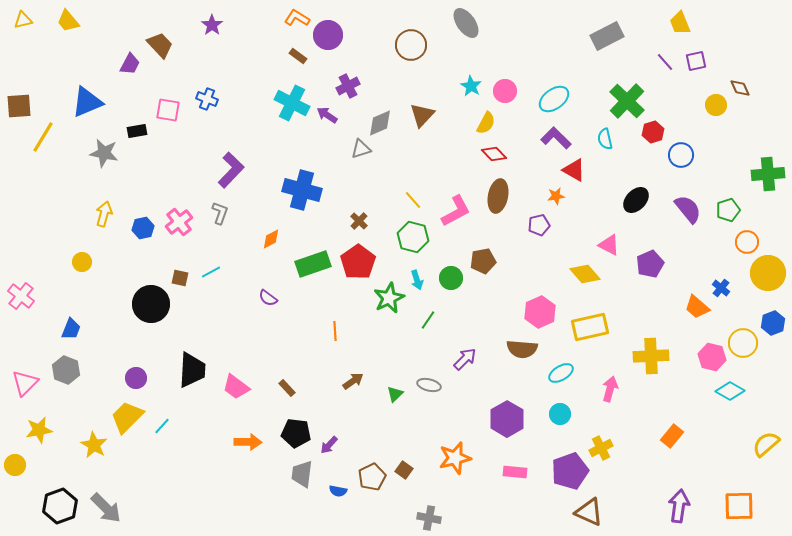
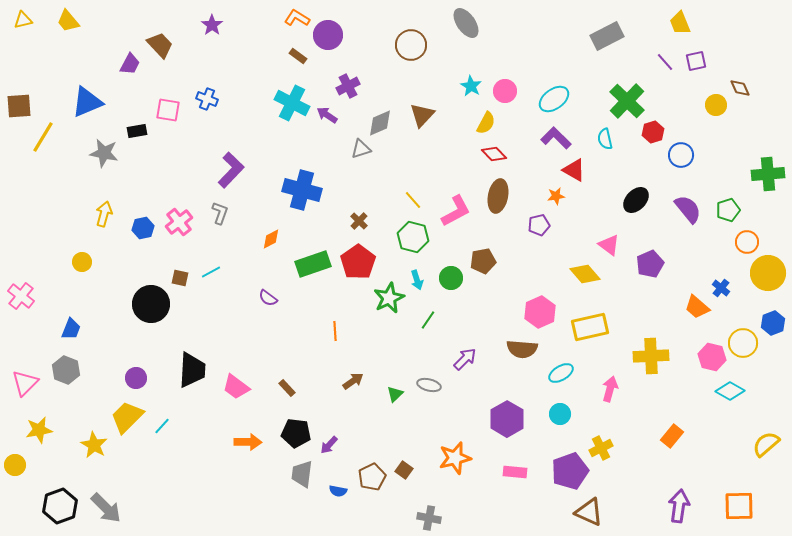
pink triangle at (609, 245): rotated 10 degrees clockwise
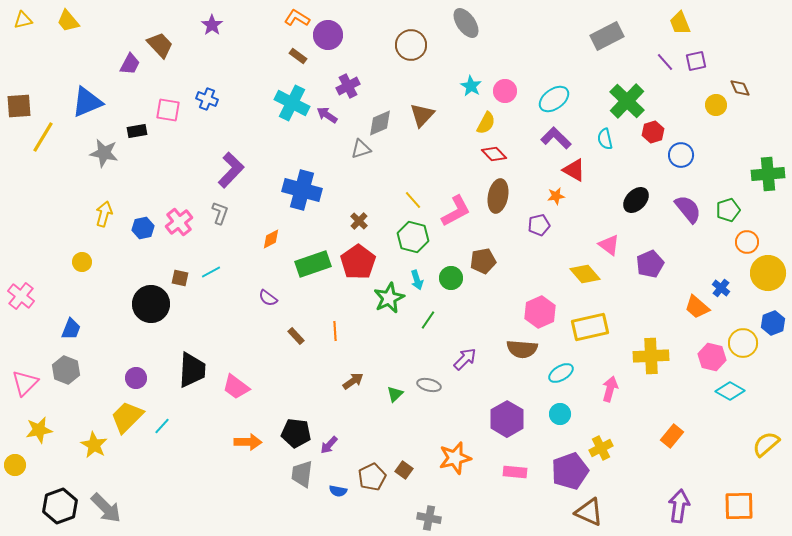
brown rectangle at (287, 388): moved 9 px right, 52 px up
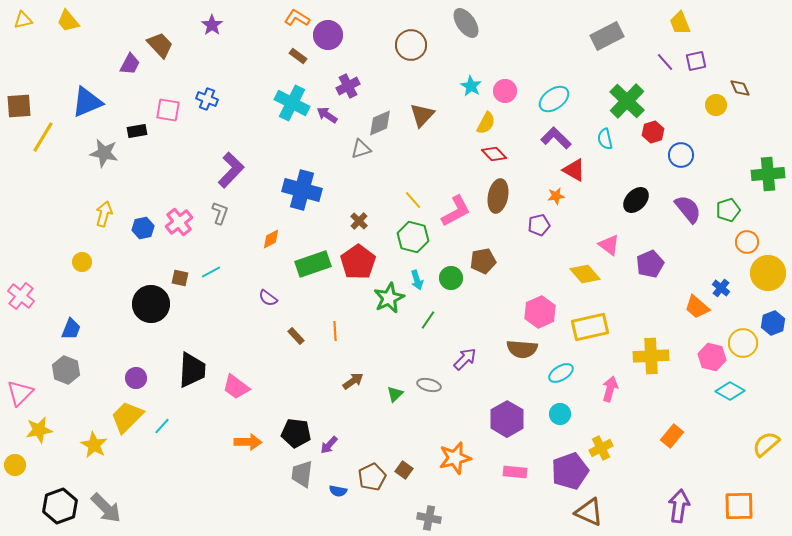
pink triangle at (25, 383): moved 5 px left, 10 px down
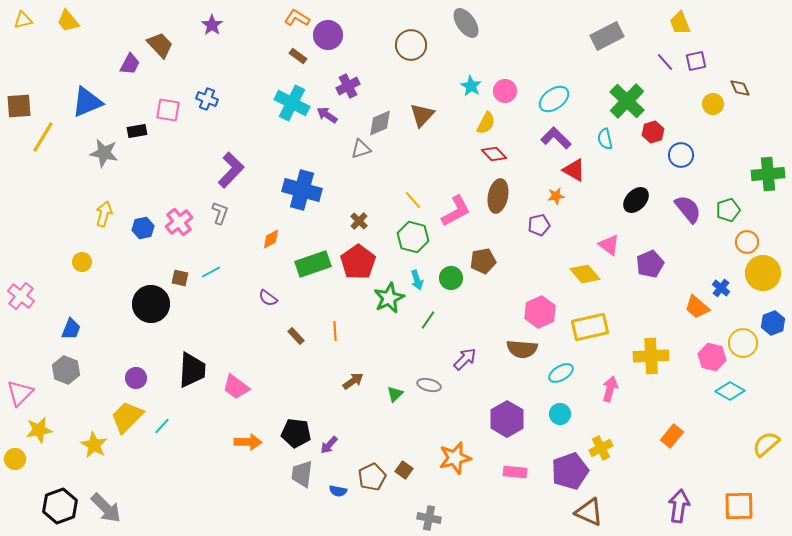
yellow circle at (716, 105): moved 3 px left, 1 px up
yellow circle at (768, 273): moved 5 px left
yellow circle at (15, 465): moved 6 px up
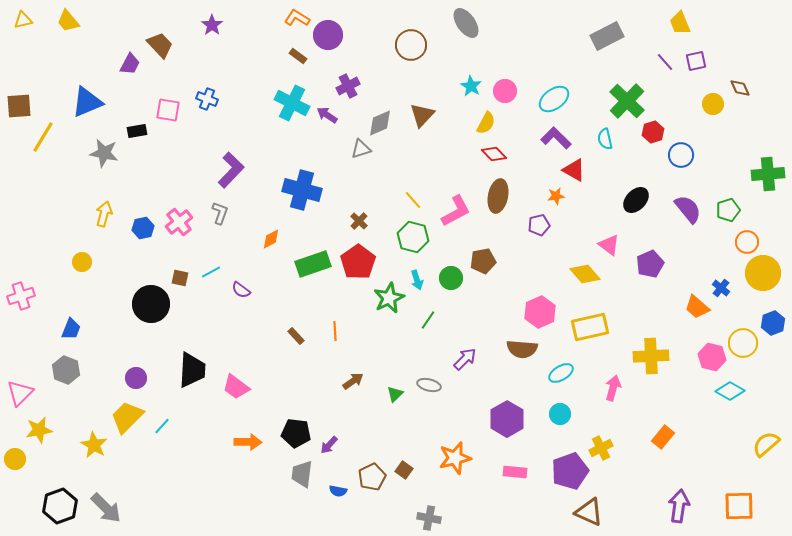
pink cross at (21, 296): rotated 32 degrees clockwise
purple semicircle at (268, 298): moved 27 px left, 8 px up
pink arrow at (610, 389): moved 3 px right, 1 px up
orange rectangle at (672, 436): moved 9 px left, 1 px down
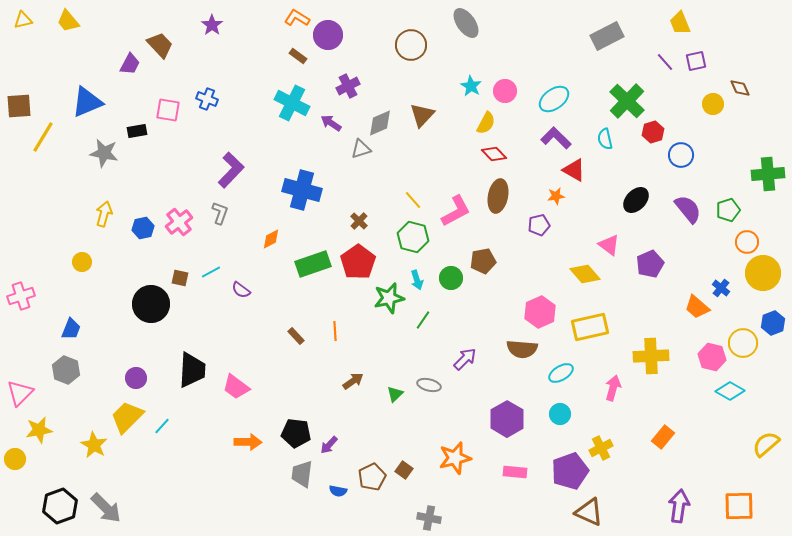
purple arrow at (327, 115): moved 4 px right, 8 px down
green star at (389, 298): rotated 12 degrees clockwise
green line at (428, 320): moved 5 px left
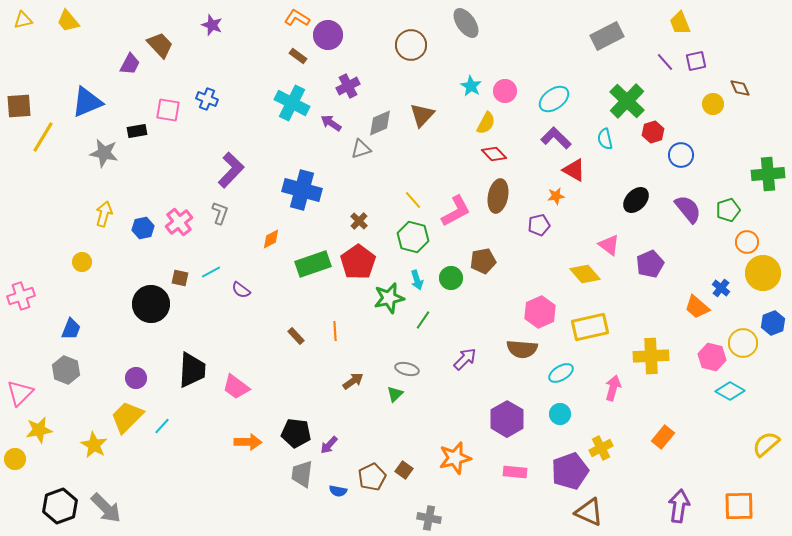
purple star at (212, 25): rotated 15 degrees counterclockwise
gray ellipse at (429, 385): moved 22 px left, 16 px up
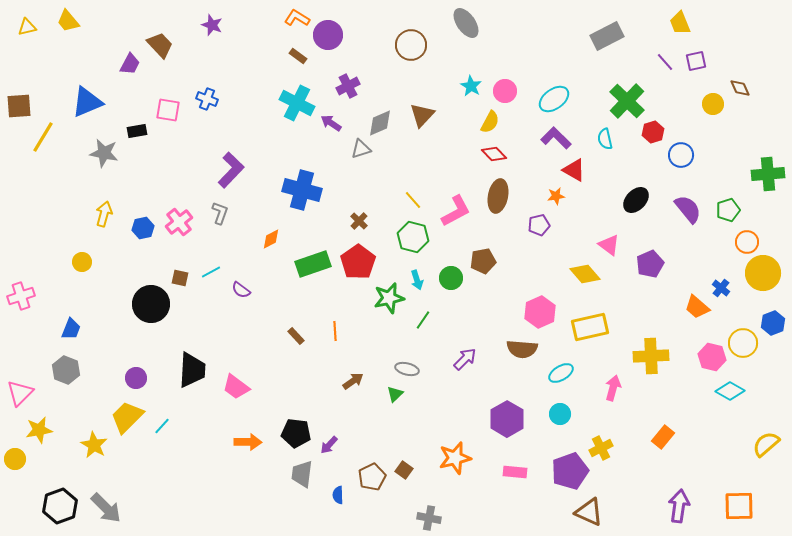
yellow triangle at (23, 20): moved 4 px right, 7 px down
cyan cross at (292, 103): moved 5 px right
yellow semicircle at (486, 123): moved 4 px right, 1 px up
blue semicircle at (338, 491): moved 4 px down; rotated 78 degrees clockwise
